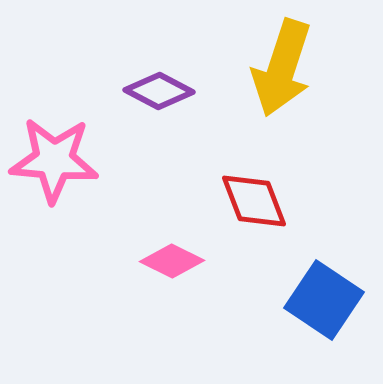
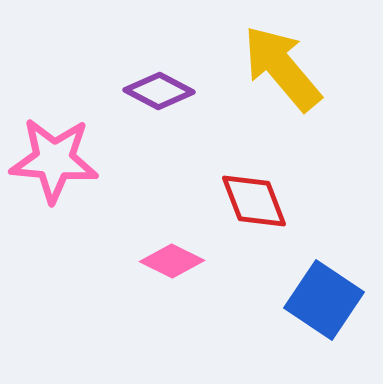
yellow arrow: rotated 122 degrees clockwise
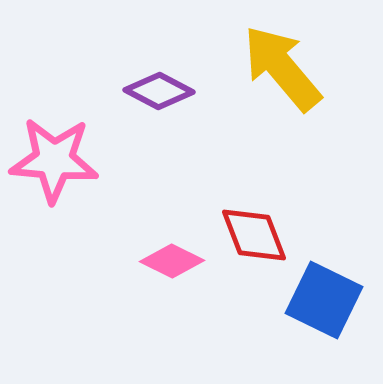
red diamond: moved 34 px down
blue square: rotated 8 degrees counterclockwise
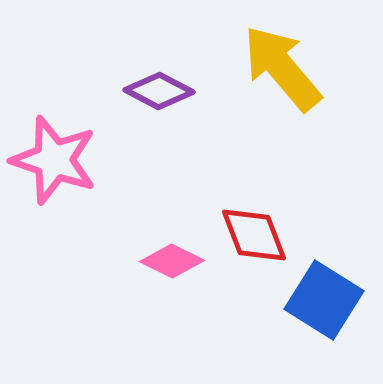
pink star: rotated 14 degrees clockwise
blue square: rotated 6 degrees clockwise
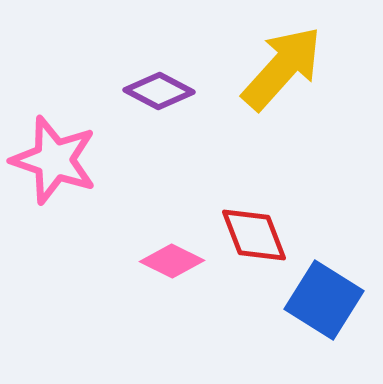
yellow arrow: rotated 82 degrees clockwise
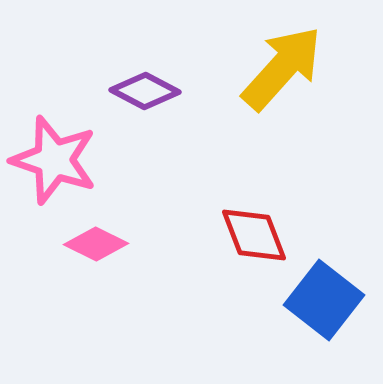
purple diamond: moved 14 px left
pink diamond: moved 76 px left, 17 px up
blue square: rotated 6 degrees clockwise
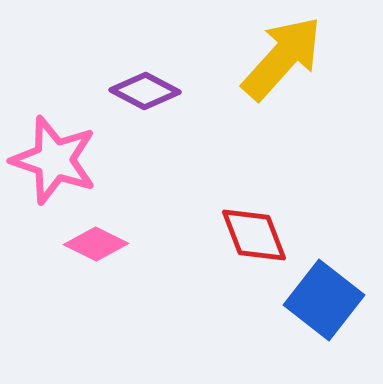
yellow arrow: moved 10 px up
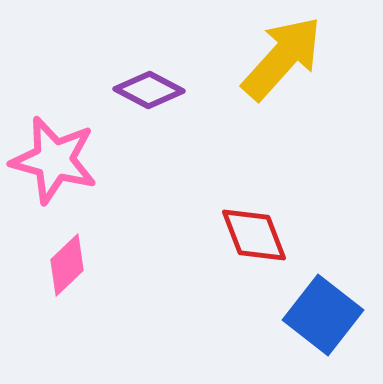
purple diamond: moved 4 px right, 1 px up
pink star: rotated 4 degrees counterclockwise
pink diamond: moved 29 px left, 21 px down; rotated 70 degrees counterclockwise
blue square: moved 1 px left, 15 px down
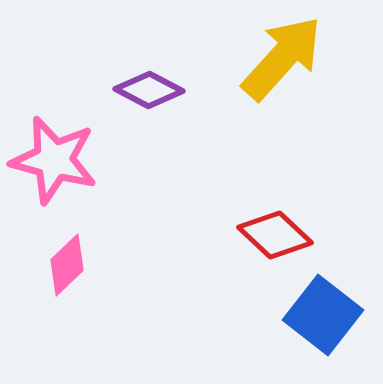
red diamond: moved 21 px right; rotated 26 degrees counterclockwise
